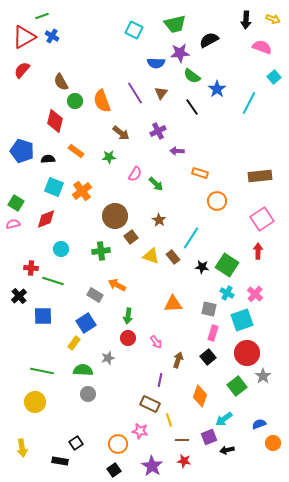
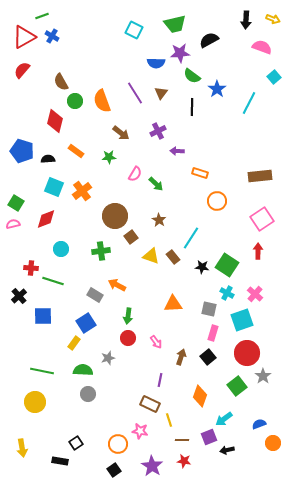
black line at (192, 107): rotated 36 degrees clockwise
brown arrow at (178, 360): moved 3 px right, 3 px up
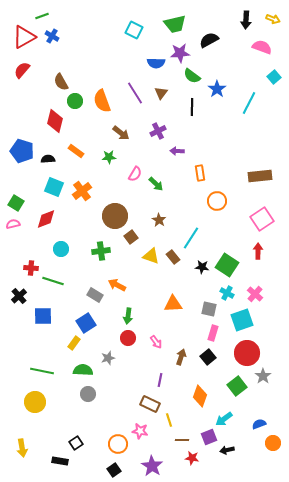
orange rectangle at (200, 173): rotated 63 degrees clockwise
red star at (184, 461): moved 8 px right, 3 px up
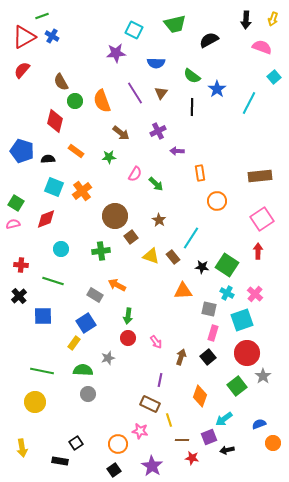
yellow arrow at (273, 19): rotated 88 degrees clockwise
purple star at (180, 53): moved 64 px left
red cross at (31, 268): moved 10 px left, 3 px up
orange triangle at (173, 304): moved 10 px right, 13 px up
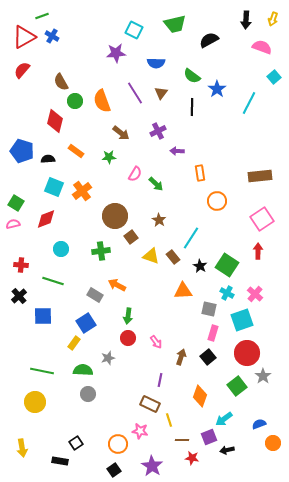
black star at (202, 267): moved 2 px left, 1 px up; rotated 24 degrees clockwise
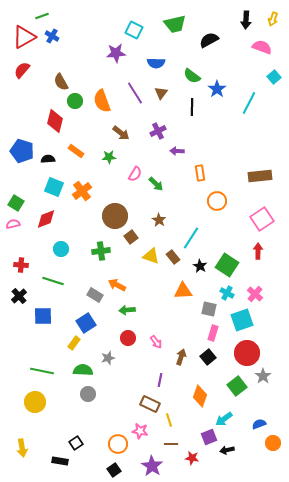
green arrow at (128, 316): moved 1 px left, 6 px up; rotated 77 degrees clockwise
brown line at (182, 440): moved 11 px left, 4 px down
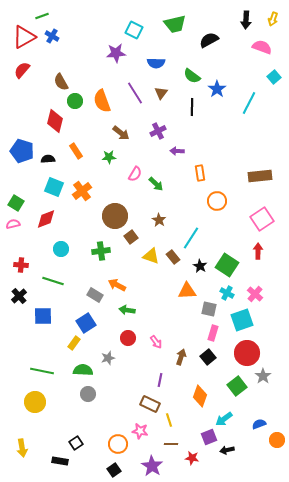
orange rectangle at (76, 151): rotated 21 degrees clockwise
orange triangle at (183, 291): moved 4 px right
green arrow at (127, 310): rotated 14 degrees clockwise
orange circle at (273, 443): moved 4 px right, 3 px up
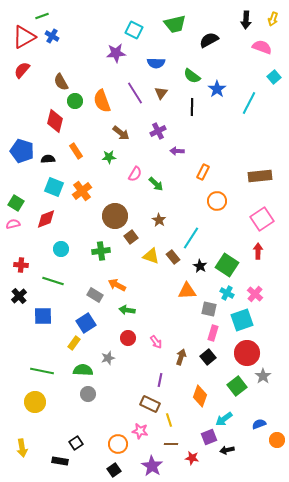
orange rectangle at (200, 173): moved 3 px right, 1 px up; rotated 35 degrees clockwise
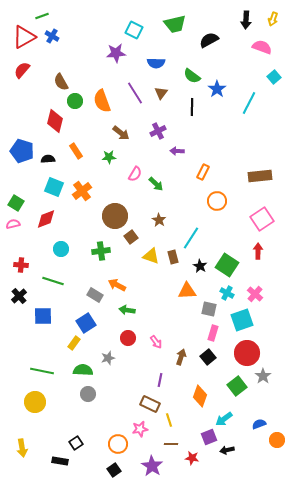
brown rectangle at (173, 257): rotated 24 degrees clockwise
pink star at (140, 431): moved 2 px up; rotated 21 degrees counterclockwise
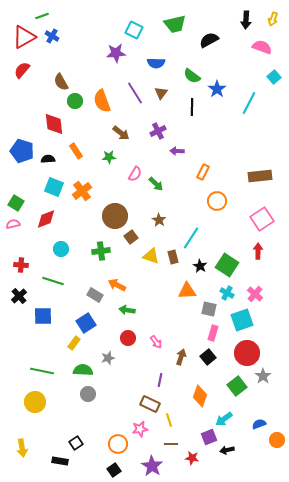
red diamond at (55, 121): moved 1 px left, 3 px down; rotated 20 degrees counterclockwise
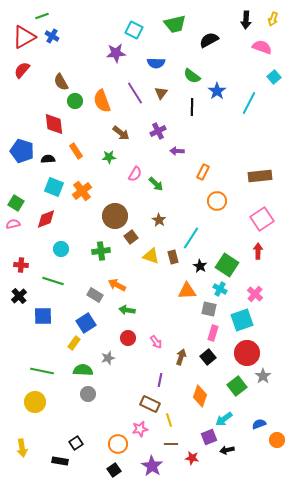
blue star at (217, 89): moved 2 px down
cyan cross at (227, 293): moved 7 px left, 4 px up
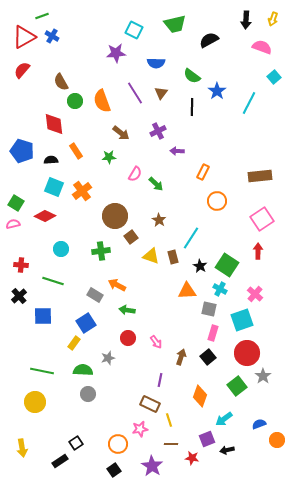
black semicircle at (48, 159): moved 3 px right, 1 px down
red diamond at (46, 219): moved 1 px left, 3 px up; rotated 45 degrees clockwise
purple square at (209, 437): moved 2 px left, 2 px down
black rectangle at (60, 461): rotated 42 degrees counterclockwise
